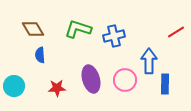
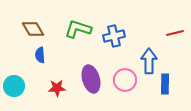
red line: moved 1 px left, 1 px down; rotated 18 degrees clockwise
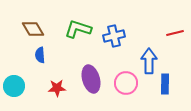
pink circle: moved 1 px right, 3 px down
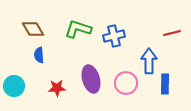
red line: moved 3 px left
blue semicircle: moved 1 px left
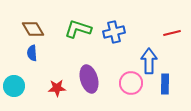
blue cross: moved 4 px up
blue semicircle: moved 7 px left, 2 px up
purple ellipse: moved 2 px left
pink circle: moved 5 px right
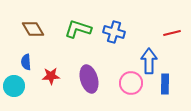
blue cross: rotated 30 degrees clockwise
blue semicircle: moved 6 px left, 9 px down
red star: moved 6 px left, 12 px up
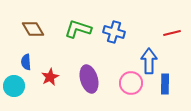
red star: moved 1 px left, 1 px down; rotated 24 degrees counterclockwise
